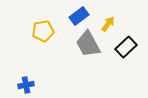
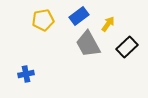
yellow pentagon: moved 11 px up
black rectangle: moved 1 px right
blue cross: moved 11 px up
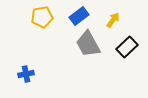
yellow pentagon: moved 1 px left, 3 px up
yellow arrow: moved 5 px right, 4 px up
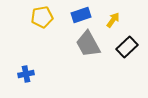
blue rectangle: moved 2 px right, 1 px up; rotated 18 degrees clockwise
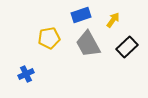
yellow pentagon: moved 7 px right, 21 px down
blue cross: rotated 14 degrees counterclockwise
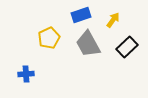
yellow pentagon: rotated 15 degrees counterclockwise
blue cross: rotated 21 degrees clockwise
